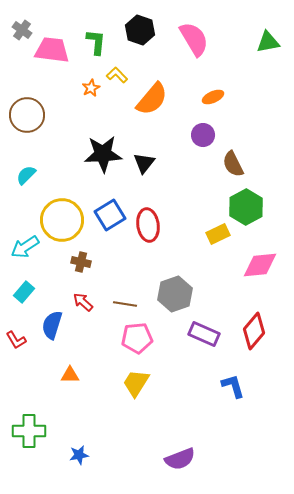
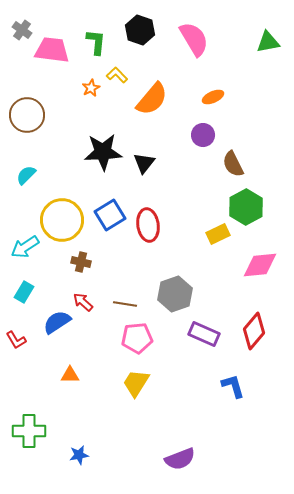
black star: moved 2 px up
cyan rectangle: rotated 10 degrees counterclockwise
blue semicircle: moved 5 px right, 3 px up; rotated 40 degrees clockwise
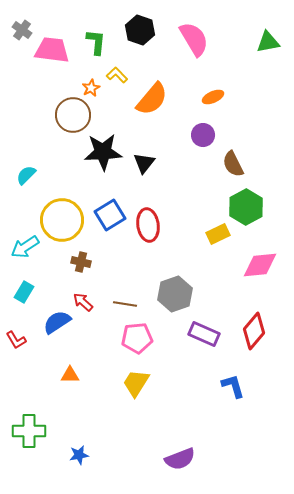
brown circle: moved 46 px right
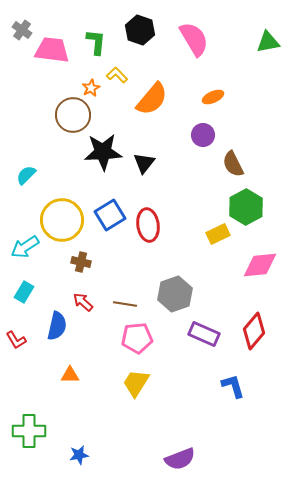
blue semicircle: moved 4 px down; rotated 136 degrees clockwise
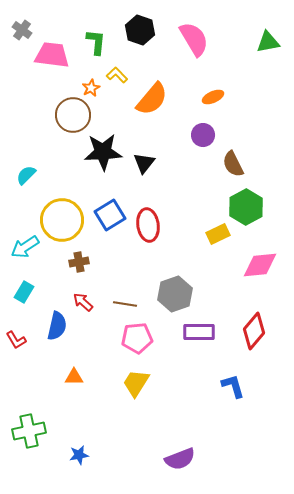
pink trapezoid: moved 5 px down
brown cross: moved 2 px left; rotated 24 degrees counterclockwise
purple rectangle: moved 5 px left, 2 px up; rotated 24 degrees counterclockwise
orange triangle: moved 4 px right, 2 px down
green cross: rotated 12 degrees counterclockwise
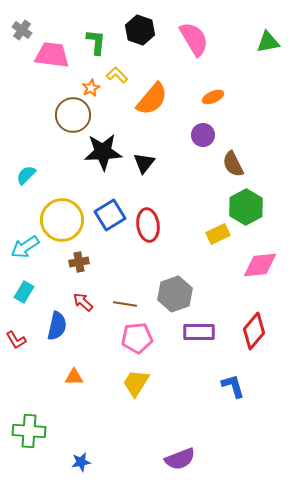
green cross: rotated 16 degrees clockwise
blue star: moved 2 px right, 7 px down
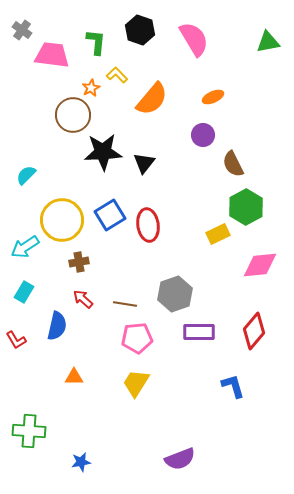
red arrow: moved 3 px up
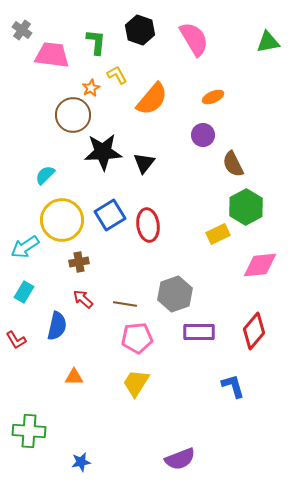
yellow L-shape: rotated 15 degrees clockwise
cyan semicircle: moved 19 px right
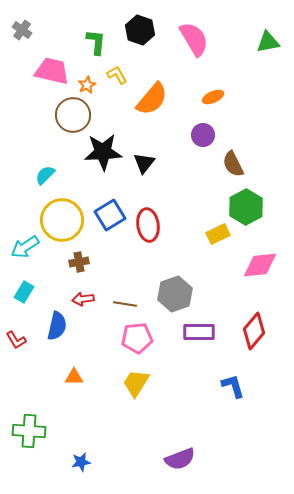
pink trapezoid: moved 16 px down; rotated 6 degrees clockwise
orange star: moved 4 px left, 3 px up
red arrow: rotated 50 degrees counterclockwise
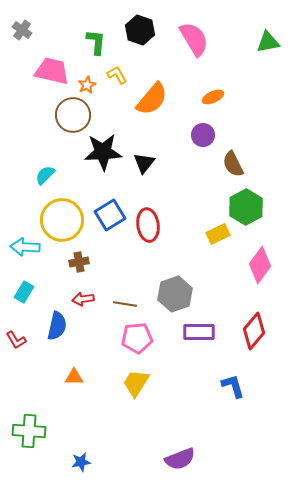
cyan arrow: rotated 36 degrees clockwise
pink diamond: rotated 48 degrees counterclockwise
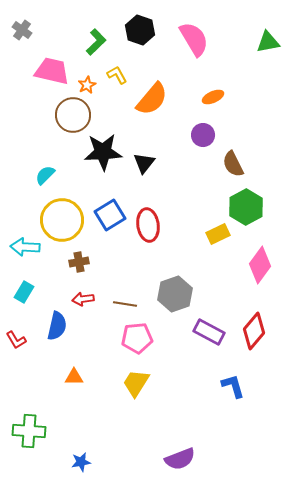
green L-shape: rotated 40 degrees clockwise
purple rectangle: moved 10 px right; rotated 28 degrees clockwise
